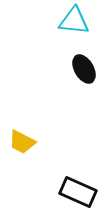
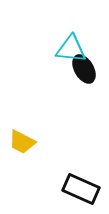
cyan triangle: moved 3 px left, 28 px down
black rectangle: moved 3 px right, 3 px up
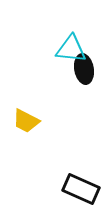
black ellipse: rotated 20 degrees clockwise
yellow trapezoid: moved 4 px right, 21 px up
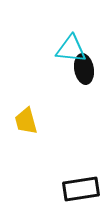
yellow trapezoid: rotated 48 degrees clockwise
black rectangle: rotated 33 degrees counterclockwise
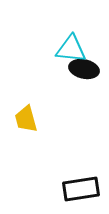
black ellipse: rotated 68 degrees counterclockwise
yellow trapezoid: moved 2 px up
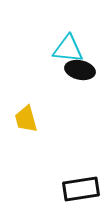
cyan triangle: moved 3 px left
black ellipse: moved 4 px left, 1 px down
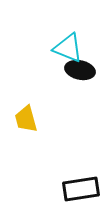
cyan triangle: moved 1 px up; rotated 16 degrees clockwise
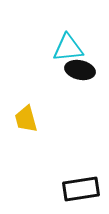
cyan triangle: rotated 28 degrees counterclockwise
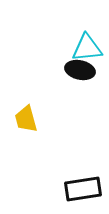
cyan triangle: moved 19 px right
black rectangle: moved 2 px right
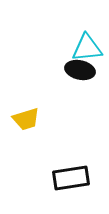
yellow trapezoid: rotated 92 degrees counterclockwise
black rectangle: moved 12 px left, 11 px up
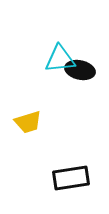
cyan triangle: moved 27 px left, 11 px down
yellow trapezoid: moved 2 px right, 3 px down
